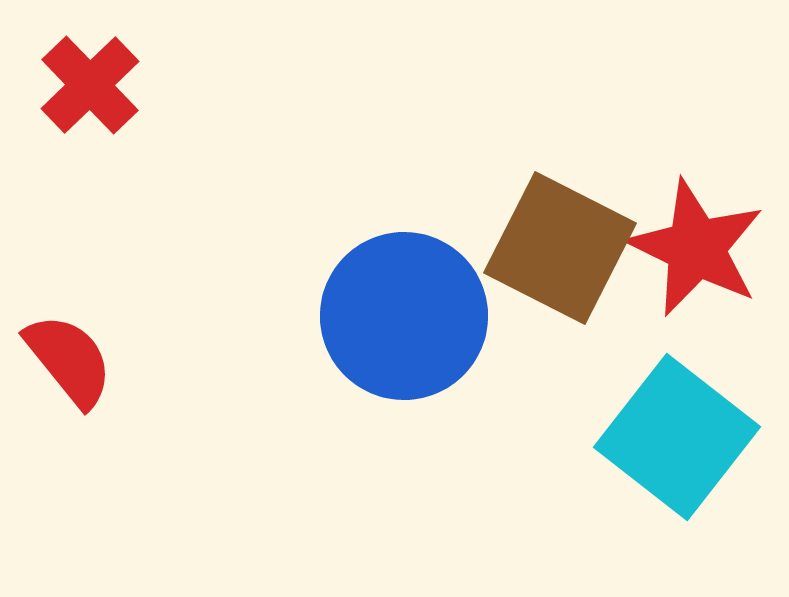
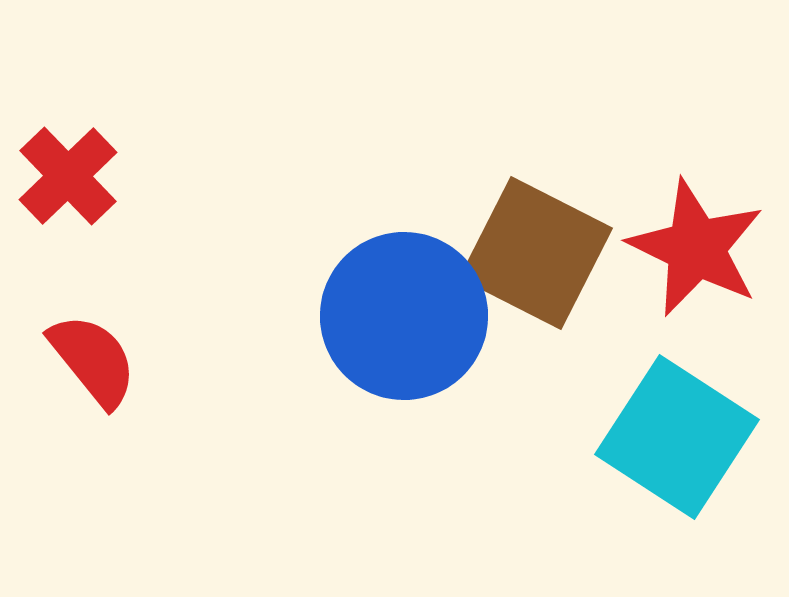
red cross: moved 22 px left, 91 px down
brown square: moved 24 px left, 5 px down
red semicircle: moved 24 px right
cyan square: rotated 5 degrees counterclockwise
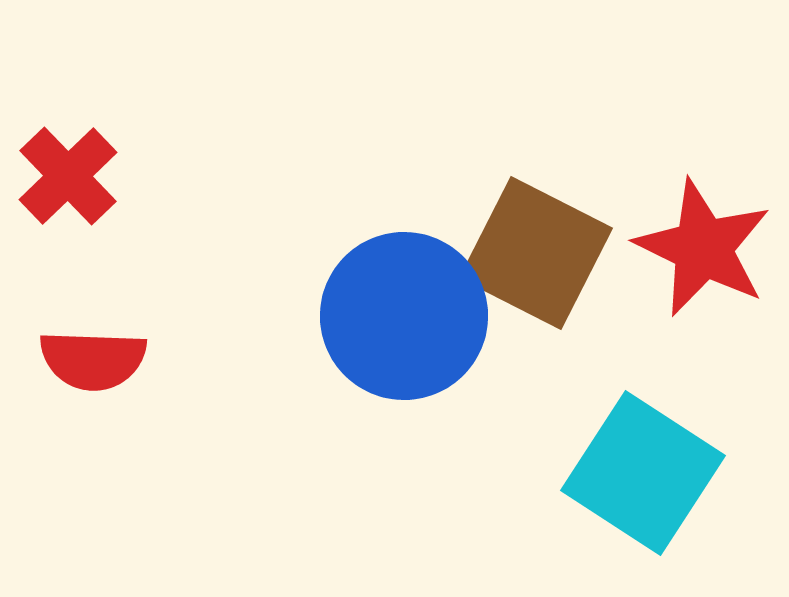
red star: moved 7 px right
red semicircle: rotated 131 degrees clockwise
cyan square: moved 34 px left, 36 px down
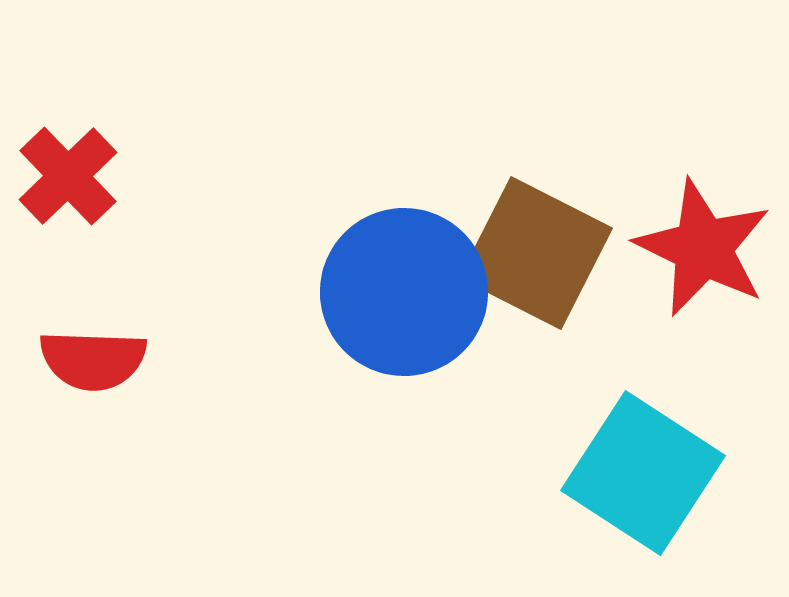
blue circle: moved 24 px up
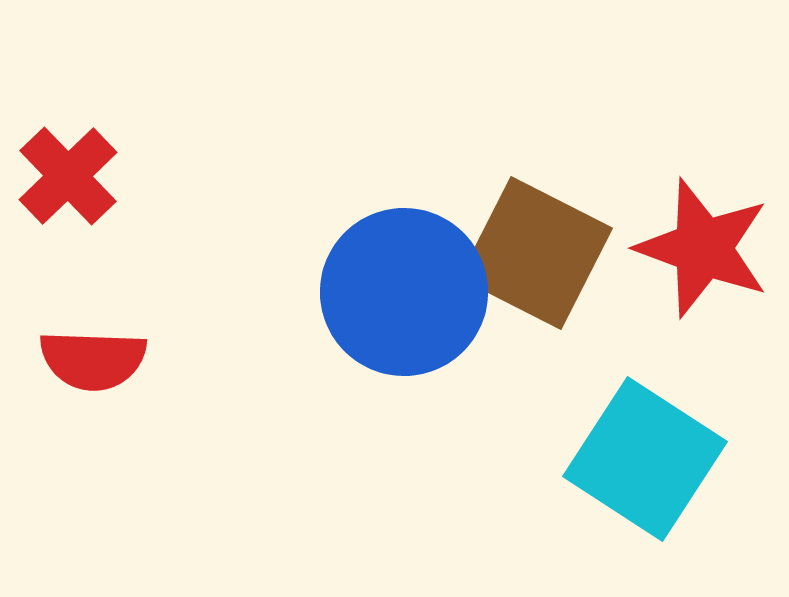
red star: rotated 6 degrees counterclockwise
cyan square: moved 2 px right, 14 px up
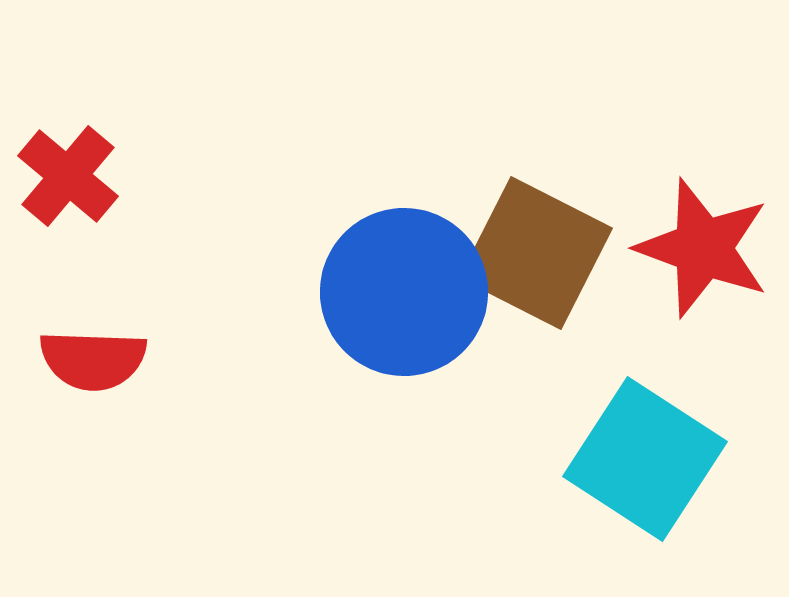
red cross: rotated 6 degrees counterclockwise
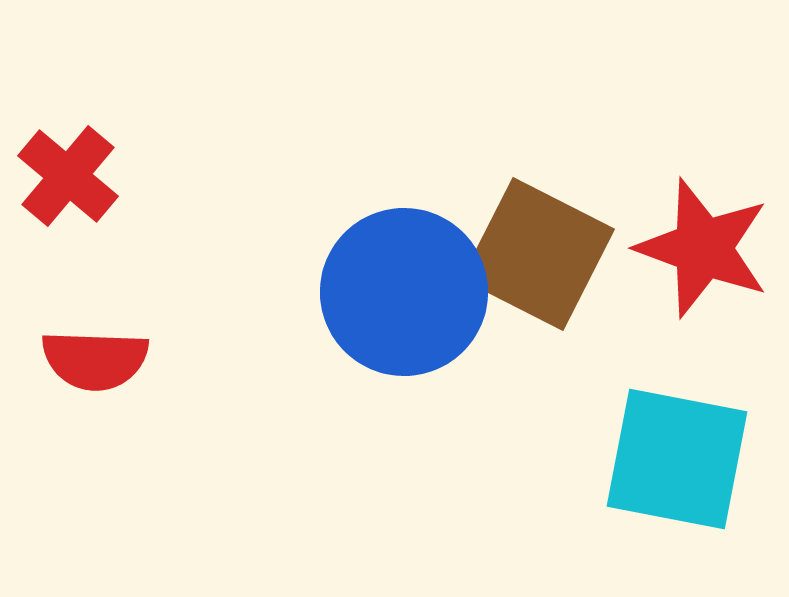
brown square: moved 2 px right, 1 px down
red semicircle: moved 2 px right
cyan square: moved 32 px right; rotated 22 degrees counterclockwise
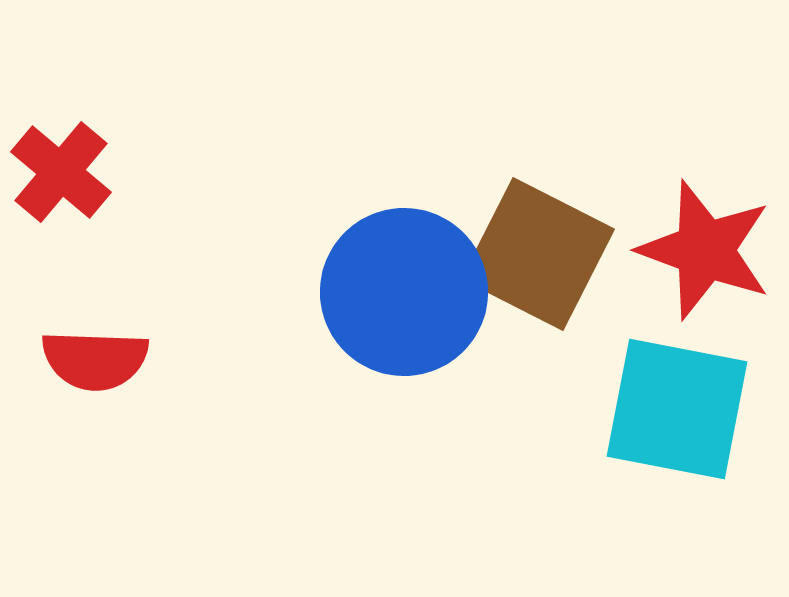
red cross: moved 7 px left, 4 px up
red star: moved 2 px right, 2 px down
cyan square: moved 50 px up
